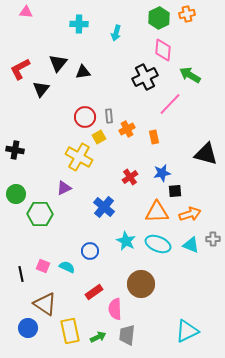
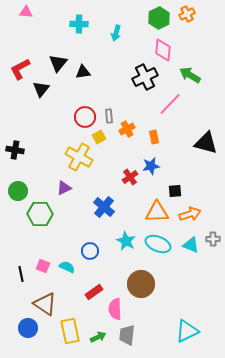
orange cross at (187, 14): rotated 14 degrees counterclockwise
black triangle at (206, 154): moved 11 px up
blue star at (162, 173): moved 11 px left, 7 px up
green circle at (16, 194): moved 2 px right, 3 px up
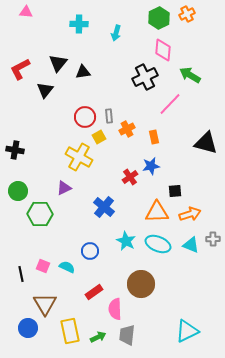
black triangle at (41, 89): moved 4 px right, 1 px down
brown triangle at (45, 304): rotated 25 degrees clockwise
